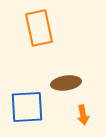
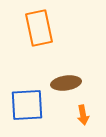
blue square: moved 2 px up
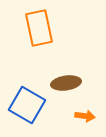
blue square: rotated 33 degrees clockwise
orange arrow: moved 2 px right, 1 px down; rotated 72 degrees counterclockwise
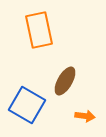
orange rectangle: moved 2 px down
brown ellipse: moved 1 px left, 2 px up; rotated 52 degrees counterclockwise
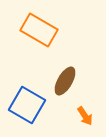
orange rectangle: rotated 48 degrees counterclockwise
orange arrow: rotated 48 degrees clockwise
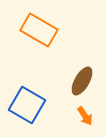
brown ellipse: moved 17 px right
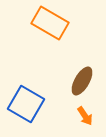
orange rectangle: moved 11 px right, 7 px up
blue square: moved 1 px left, 1 px up
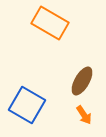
blue square: moved 1 px right, 1 px down
orange arrow: moved 1 px left, 1 px up
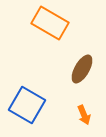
brown ellipse: moved 12 px up
orange arrow: rotated 12 degrees clockwise
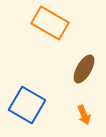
brown ellipse: moved 2 px right
